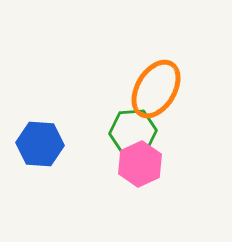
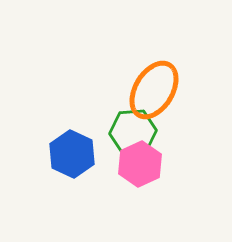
orange ellipse: moved 2 px left, 1 px down
blue hexagon: moved 32 px right, 10 px down; rotated 21 degrees clockwise
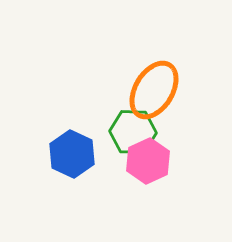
green hexagon: rotated 6 degrees clockwise
pink hexagon: moved 8 px right, 3 px up
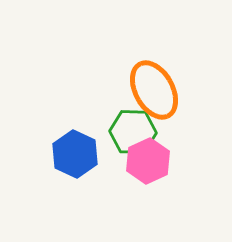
orange ellipse: rotated 60 degrees counterclockwise
blue hexagon: moved 3 px right
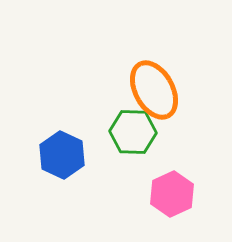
blue hexagon: moved 13 px left, 1 px down
pink hexagon: moved 24 px right, 33 px down
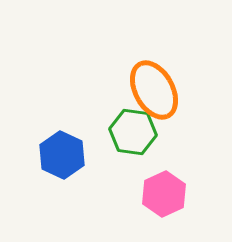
green hexagon: rotated 6 degrees clockwise
pink hexagon: moved 8 px left
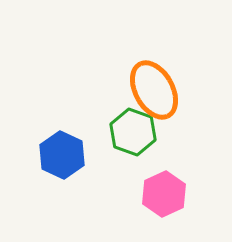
green hexagon: rotated 12 degrees clockwise
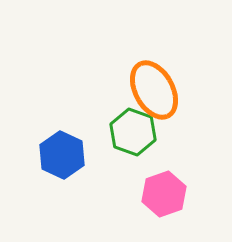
pink hexagon: rotated 6 degrees clockwise
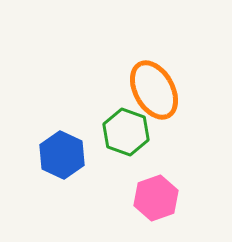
green hexagon: moved 7 px left
pink hexagon: moved 8 px left, 4 px down
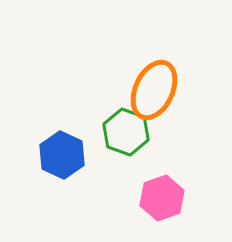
orange ellipse: rotated 54 degrees clockwise
pink hexagon: moved 6 px right
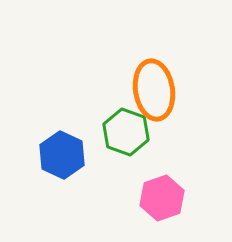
orange ellipse: rotated 34 degrees counterclockwise
